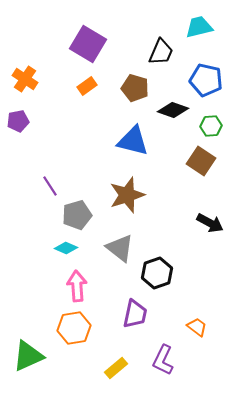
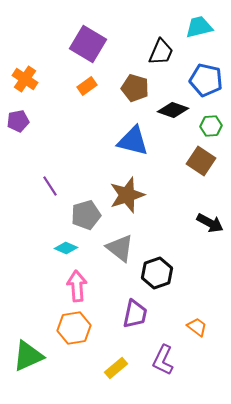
gray pentagon: moved 9 px right
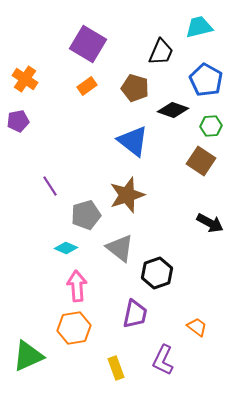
blue pentagon: rotated 16 degrees clockwise
blue triangle: rotated 24 degrees clockwise
yellow rectangle: rotated 70 degrees counterclockwise
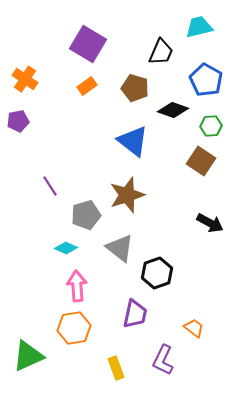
orange trapezoid: moved 3 px left, 1 px down
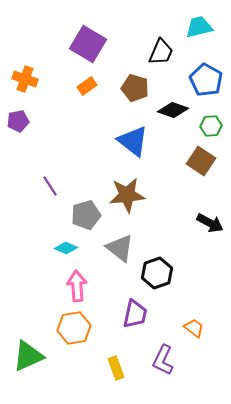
orange cross: rotated 15 degrees counterclockwise
brown star: rotated 12 degrees clockwise
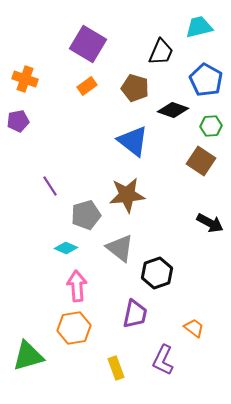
green triangle: rotated 8 degrees clockwise
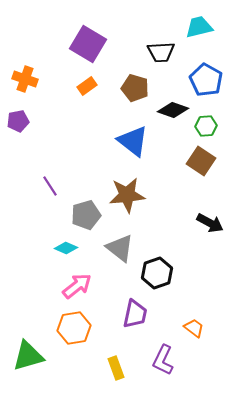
black trapezoid: rotated 64 degrees clockwise
green hexagon: moved 5 px left
pink arrow: rotated 56 degrees clockwise
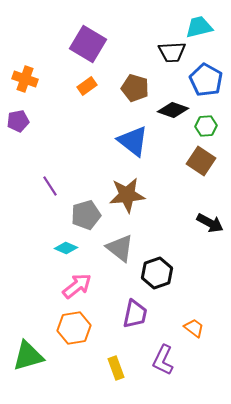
black trapezoid: moved 11 px right
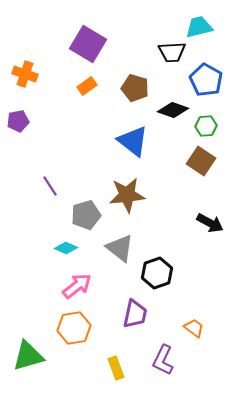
orange cross: moved 5 px up
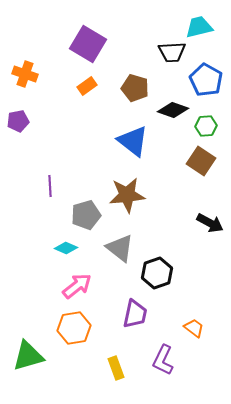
purple line: rotated 30 degrees clockwise
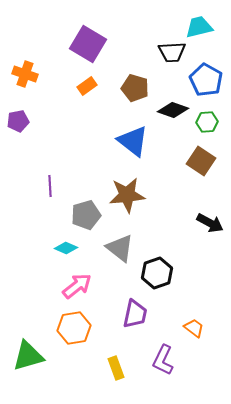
green hexagon: moved 1 px right, 4 px up
